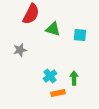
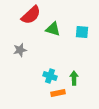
red semicircle: moved 1 px down; rotated 20 degrees clockwise
cyan square: moved 2 px right, 3 px up
cyan cross: rotated 32 degrees counterclockwise
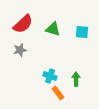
red semicircle: moved 8 px left, 9 px down
green arrow: moved 2 px right, 1 px down
orange rectangle: rotated 64 degrees clockwise
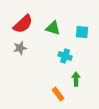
green triangle: moved 1 px up
gray star: moved 2 px up
cyan cross: moved 15 px right, 20 px up
orange rectangle: moved 1 px down
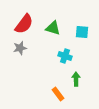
red semicircle: moved 1 px right; rotated 10 degrees counterclockwise
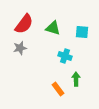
orange rectangle: moved 5 px up
